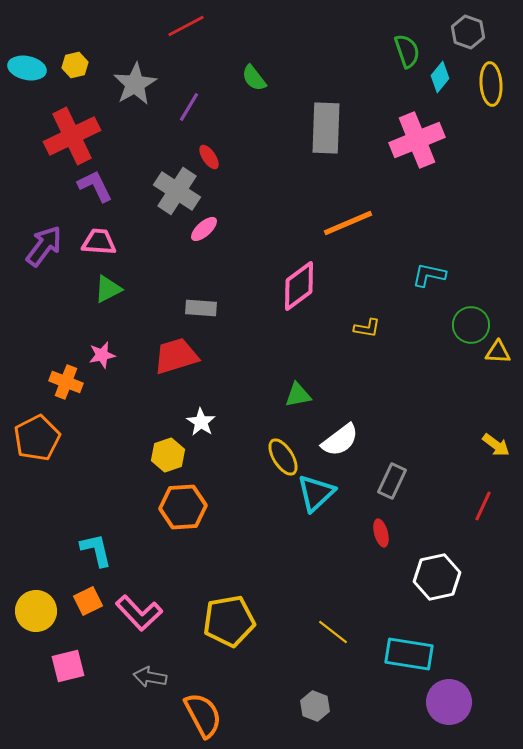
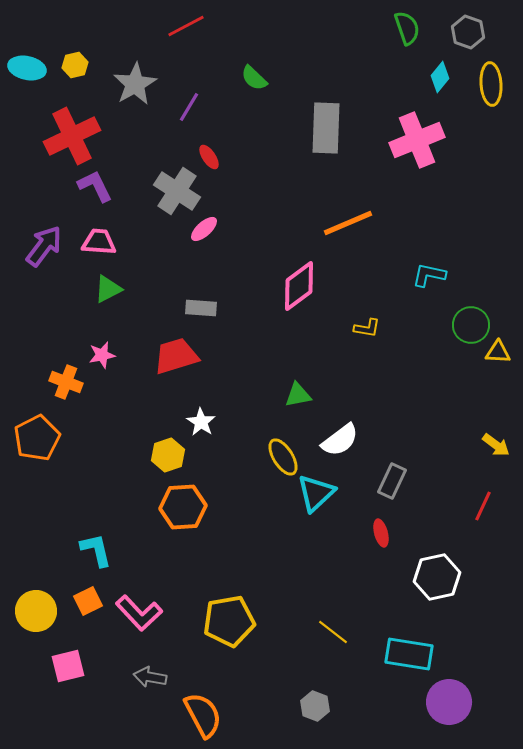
green semicircle at (407, 51): moved 23 px up
green semicircle at (254, 78): rotated 8 degrees counterclockwise
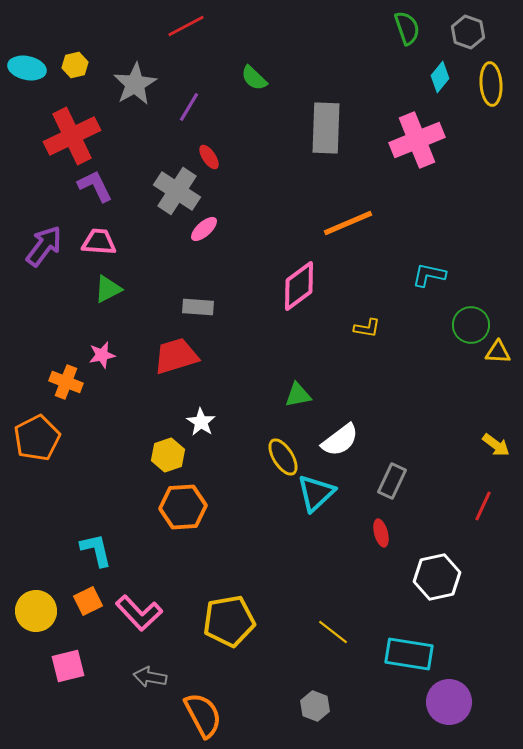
gray rectangle at (201, 308): moved 3 px left, 1 px up
